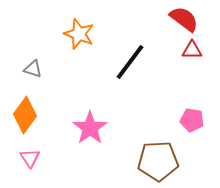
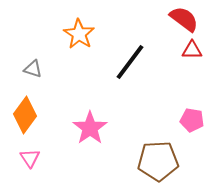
orange star: rotated 12 degrees clockwise
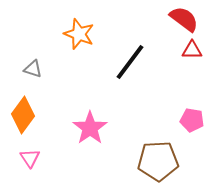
orange star: rotated 12 degrees counterclockwise
orange diamond: moved 2 px left
